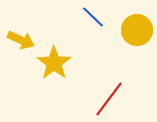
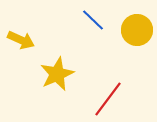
blue line: moved 3 px down
yellow star: moved 3 px right, 11 px down; rotated 12 degrees clockwise
red line: moved 1 px left
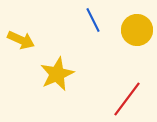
blue line: rotated 20 degrees clockwise
red line: moved 19 px right
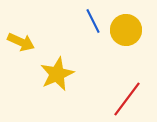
blue line: moved 1 px down
yellow circle: moved 11 px left
yellow arrow: moved 2 px down
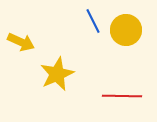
red line: moved 5 px left, 3 px up; rotated 54 degrees clockwise
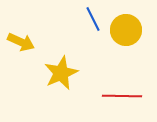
blue line: moved 2 px up
yellow star: moved 4 px right, 1 px up
